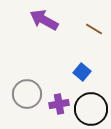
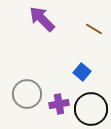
purple arrow: moved 2 px left, 1 px up; rotated 16 degrees clockwise
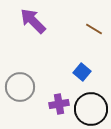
purple arrow: moved 9 px left, 2 px down
gray circle: moved 7 px left, 7 px up
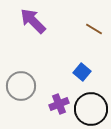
gray circle: moved 1 px right, 1 px up
purple cross: rotated 12 degrees counterclockwise
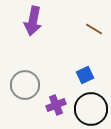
purple arrow: rotated 124 degrees counterclockwise
blue square: moved 3 px right, 3 px down; rotated 24 degrees clockwise
gray circle: moved 4 px right, 1 px up
purple cross: moved 3 px left, 1 px down
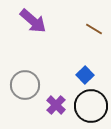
purple arrow: rotated 60 degrees counterclockwise
blue square: rotated 18 degrees counterclockwise
purple cross: rotated 24 degrees counterclockwise
black circle: moved 3 px up
